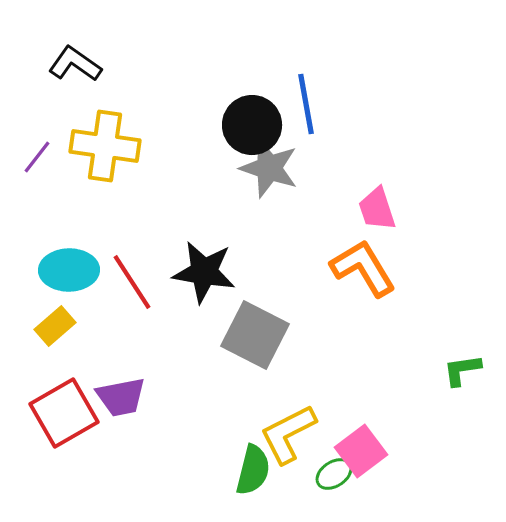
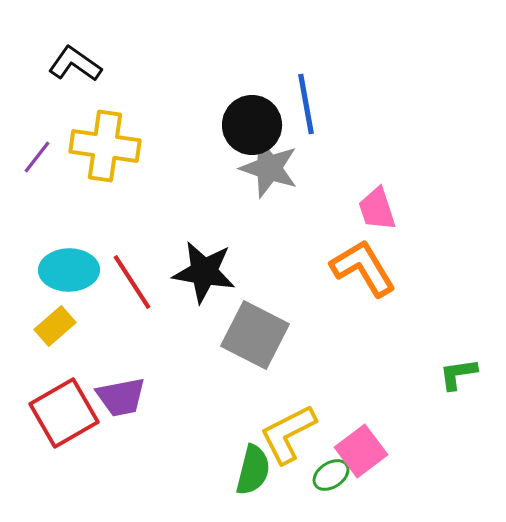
green L-shape: moved 4 px left, 4 px down
green ellipse: moved 3 px left, 1 px down
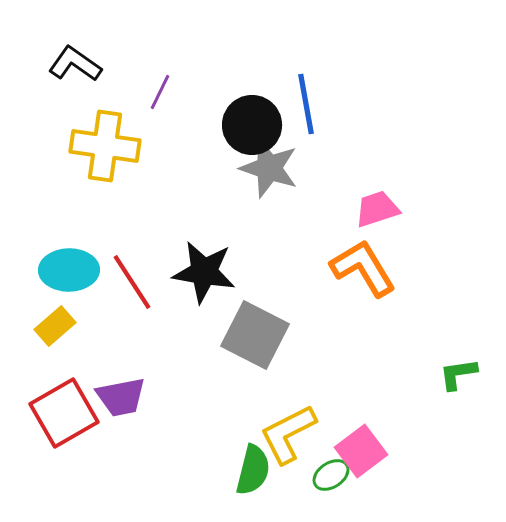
purple line: moved 123 px right, 65 px up; rotated 12 degrees counterclockwise
pink trapezoid: rotated 90 degrees clockwise
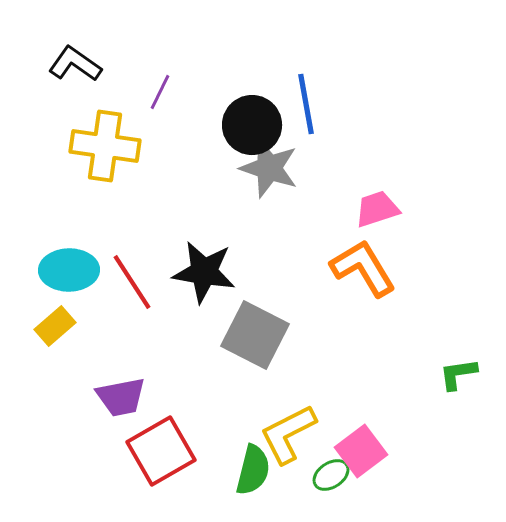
red square: moved 97 px right, 38 px down
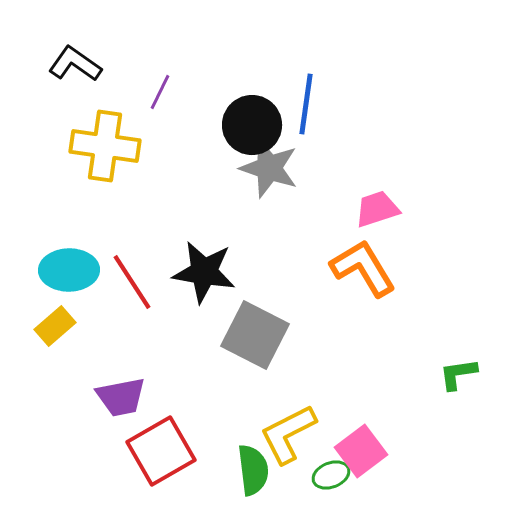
blue line: rotated 18 degrees clockwise
green semicircle: rotated 21 degrees counterclockwise
green ellipse: rotated 12 degrees clockwise
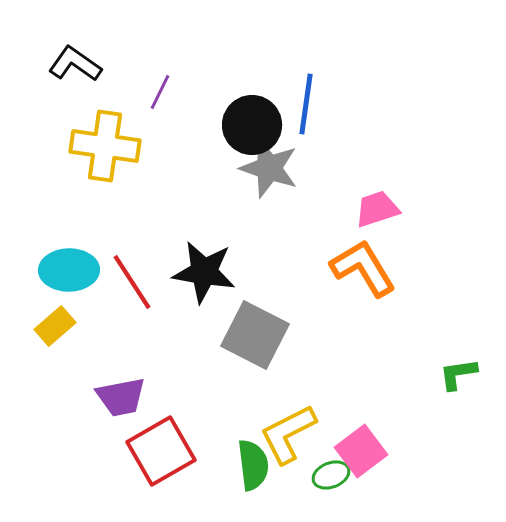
green semicircle: moved 5 px up
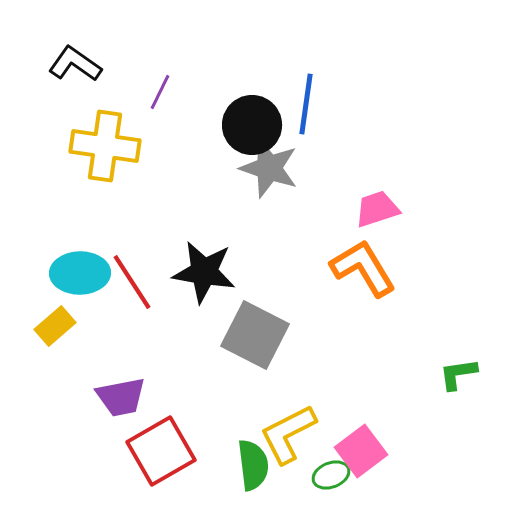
cyan ellipse: moved 11 px right, 3 px down
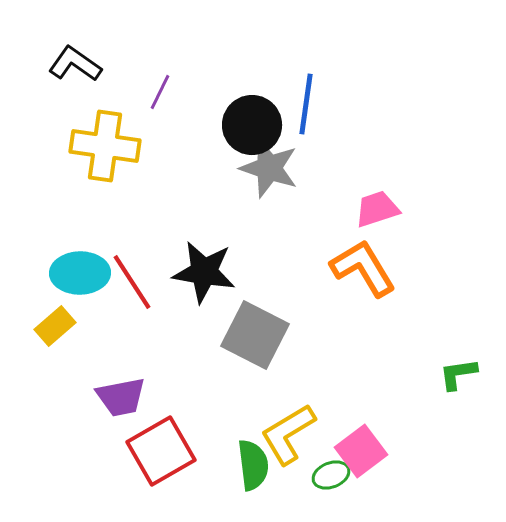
yellow L-shape: rotated 4 degrees counterclockwise
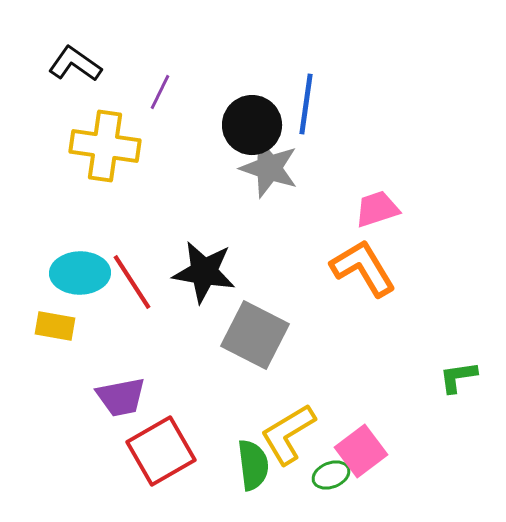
yellow rectangle: rotated 51 degrees clockwise
green L-shape: moved 3 px down
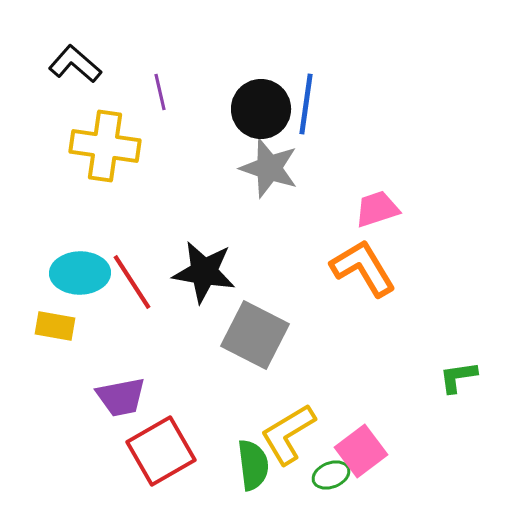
black L-shape: rotated 6 degrees clockwise
purple line: rotated 39 degrees counterclockwise
black circle: moved 9 px right, 16 px up
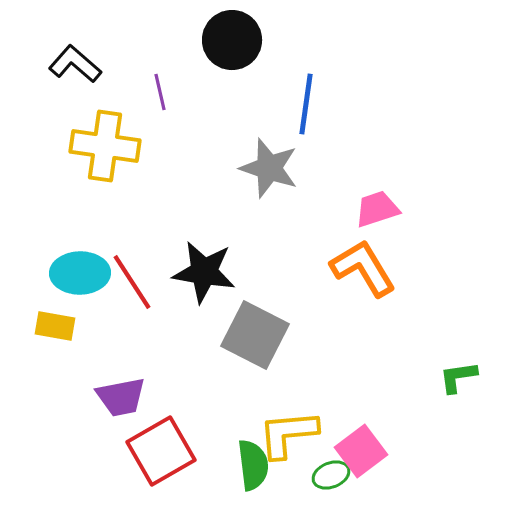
black circle: moved 29 px left, 69 px up
yellow L-shape: rotated 26 degrees clockwise
